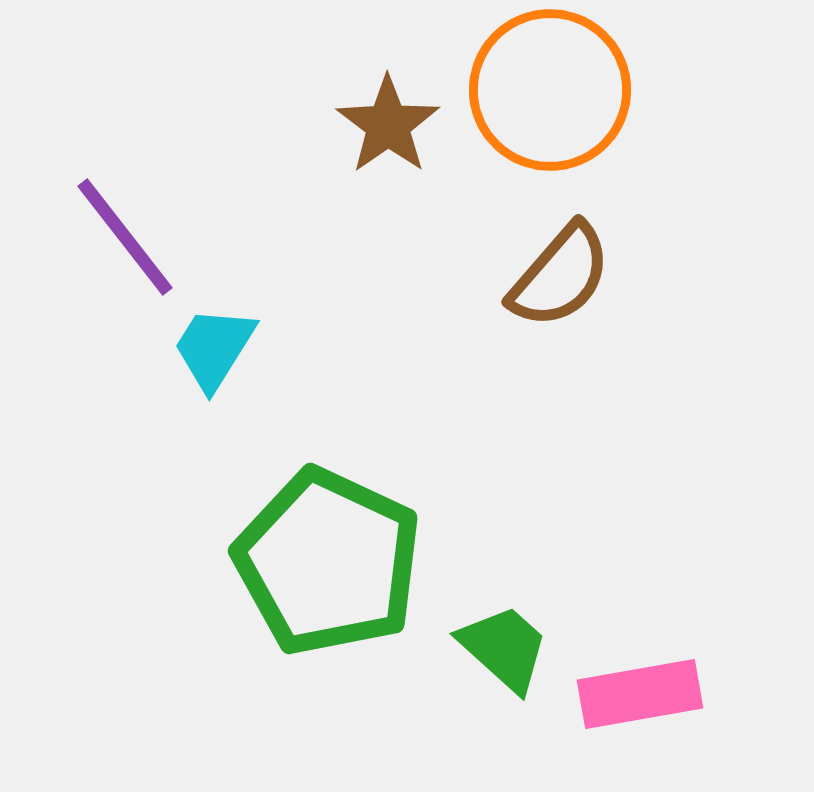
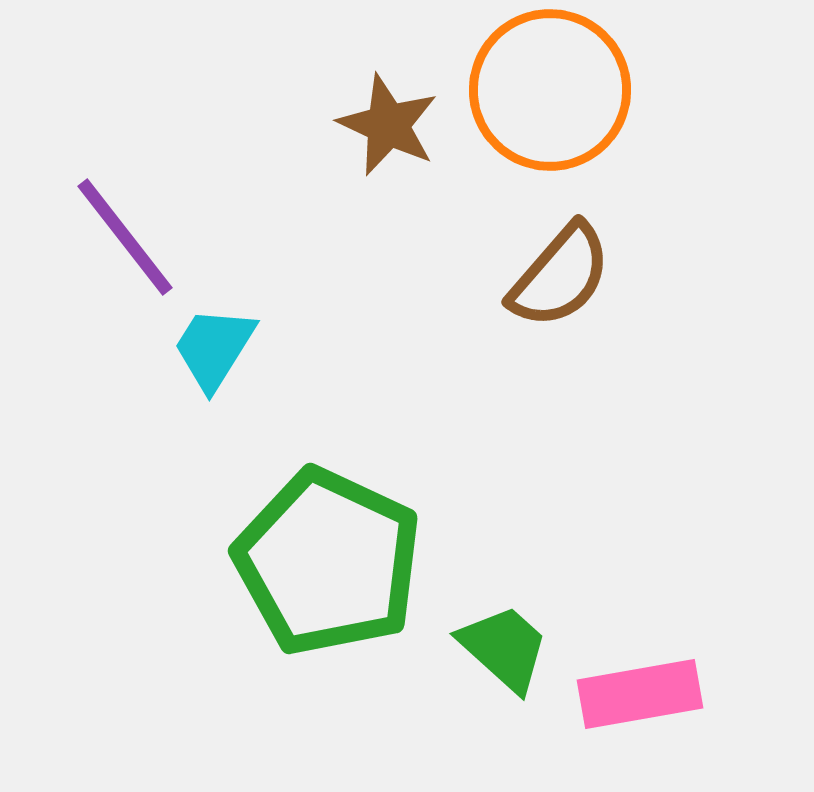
brown star: rotated 12 degrees counterclockwise
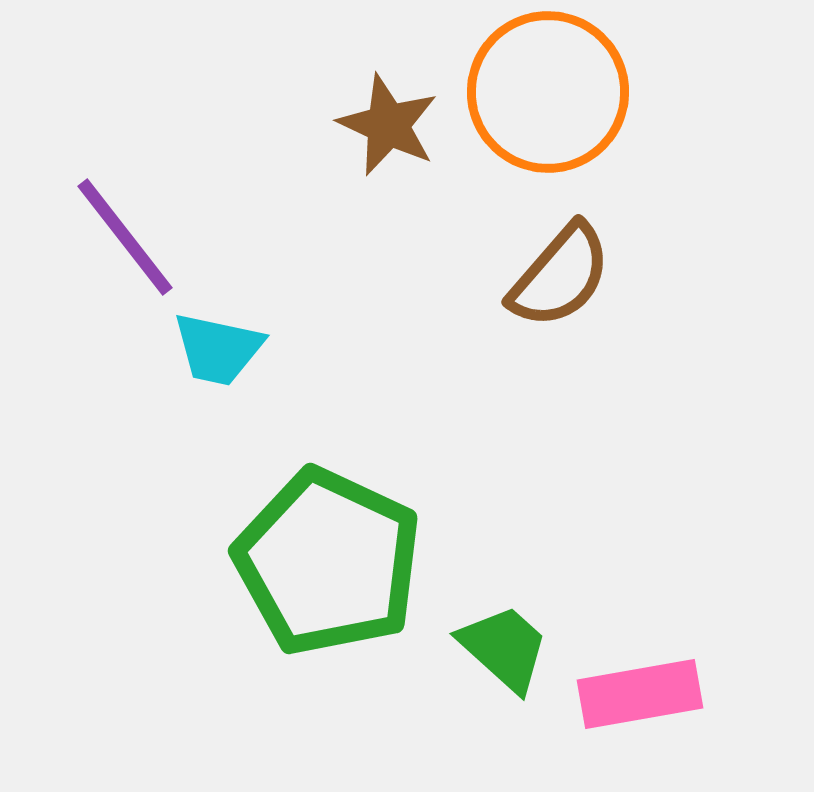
orange circle: moved 2 px left, 2 px down
cyan trapezoid: moved 4 px right, 1 px down; rotated 110 degrees counterclockwise
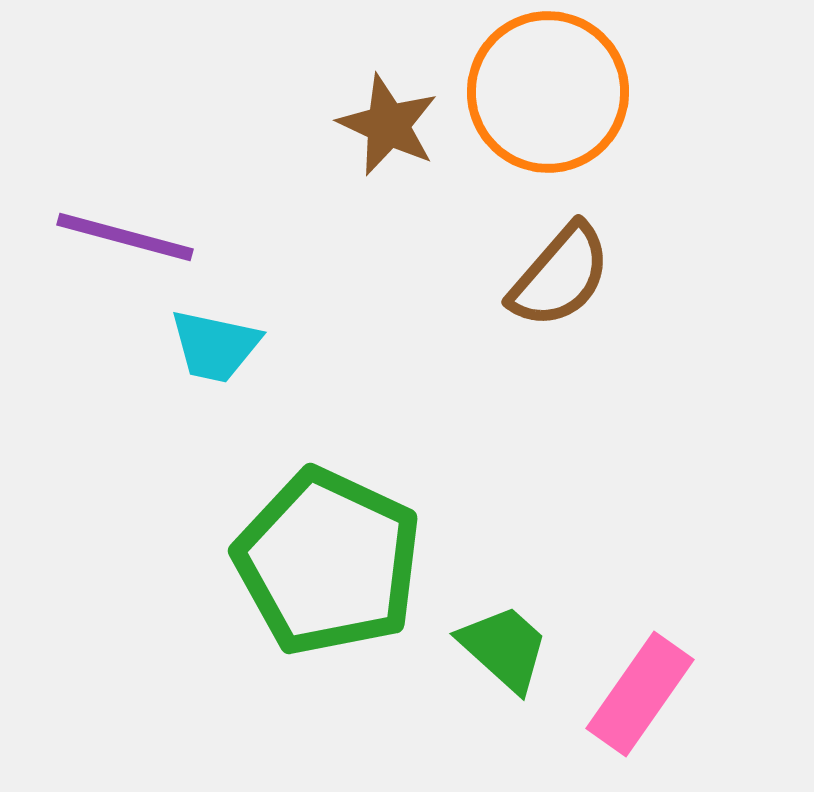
purple line: rotated 37 degrees counterclockwise
cyan trapezoid: moved 3 px left, 3 px up
pink rectangle: rotated 45 degrees counterclockwise
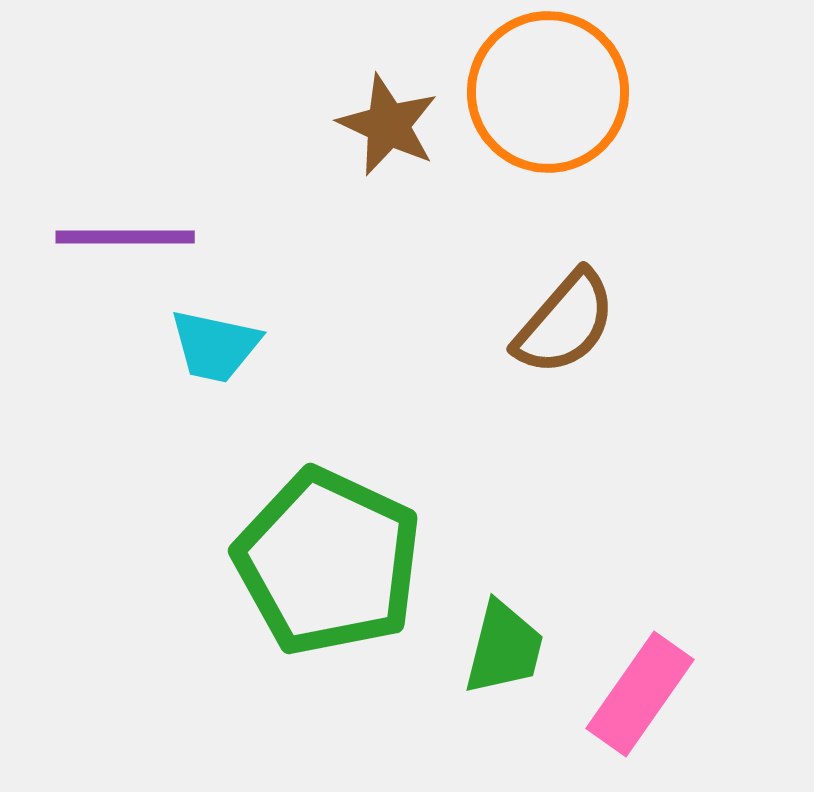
purple line: rotated 15 degrees counterclockwise
brown semicircle: moved 5 px right, 47 px down
green trapezoid: rotated 62 degrees clockwise
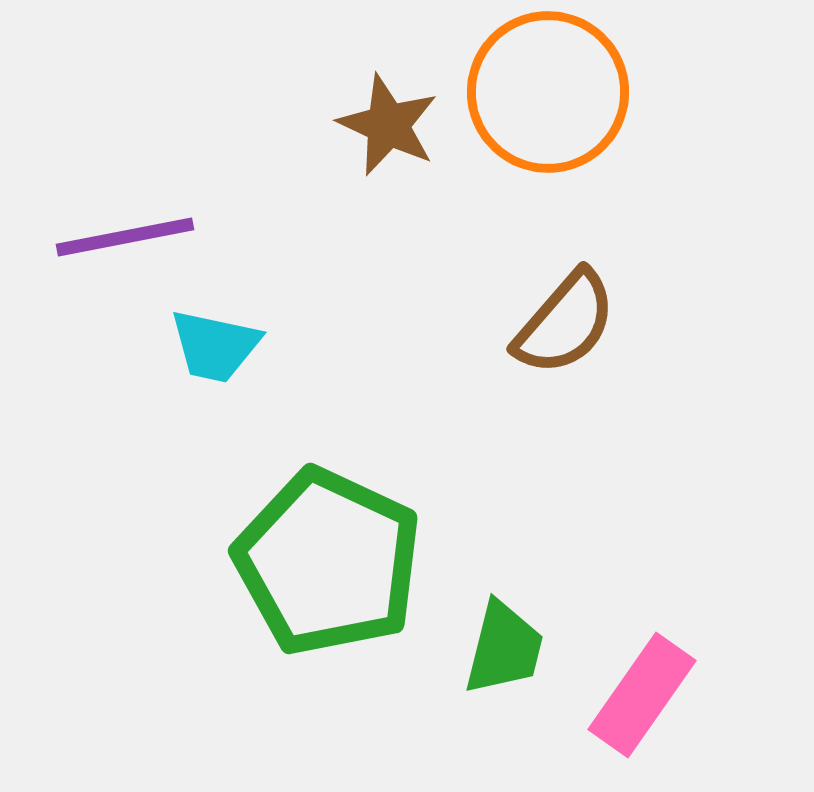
purple line: rotated 11 degrees counterclockwise
pink rectangle: moved 2 px right, 1 px down
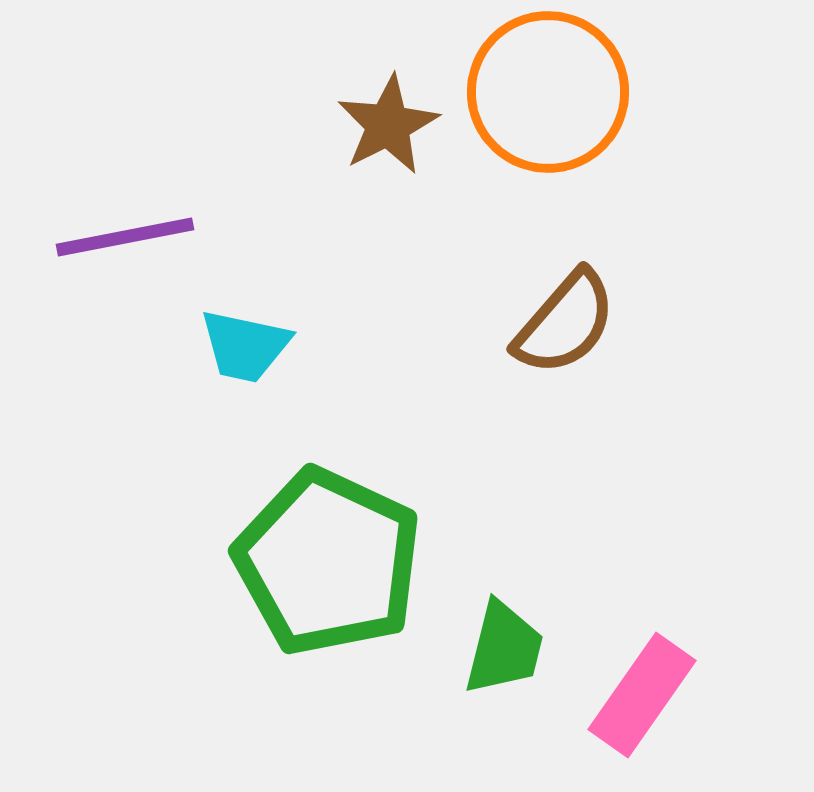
brown star: rotated 20 degrees clockwise
cyan trapezoid: moved 30 px right
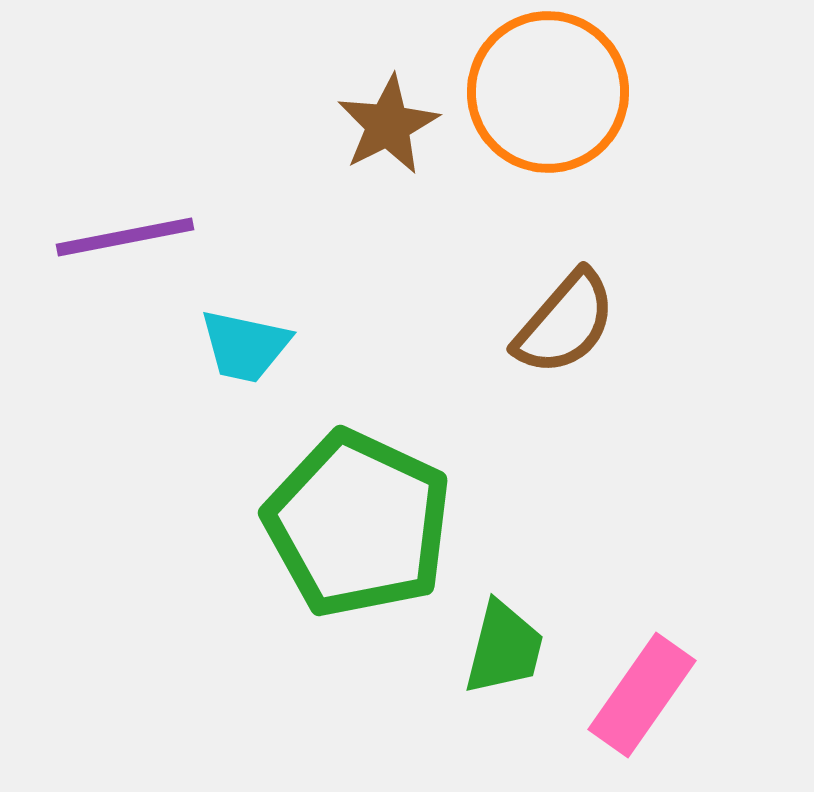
green pentagon: moved 30 px right, 38 px up
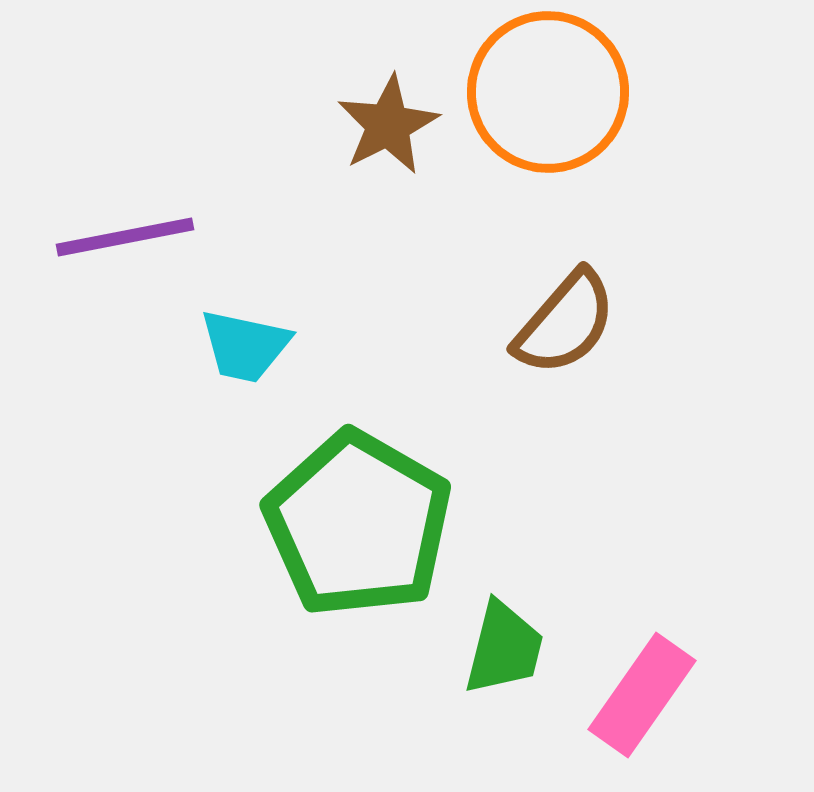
green pentagon: rotated 5 degrees clockwise
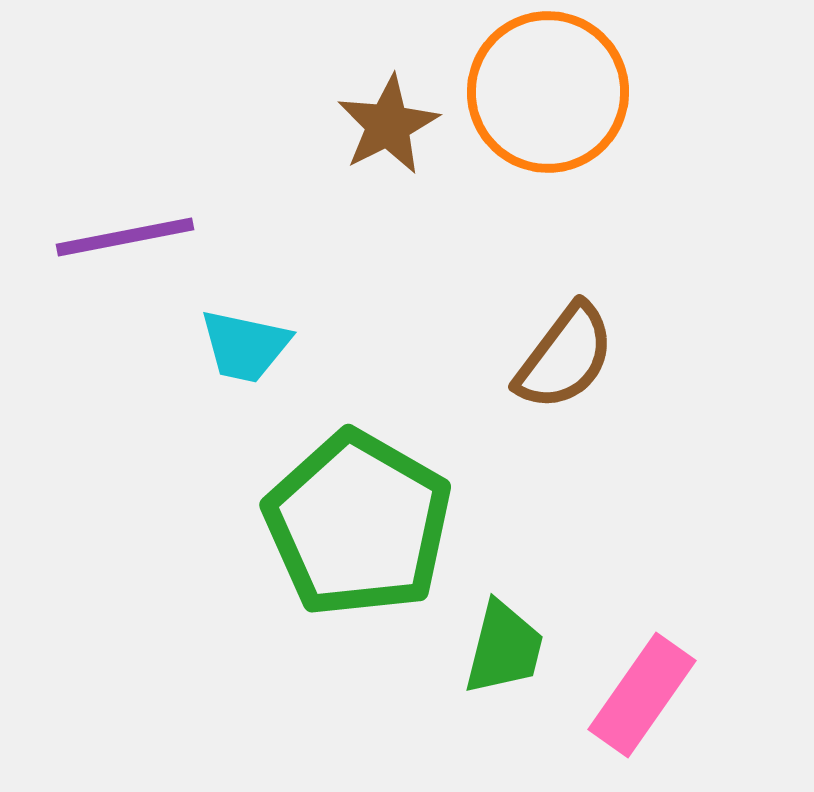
brown semicircle: moved 34 px down; rotated 4 degrees counterclockwise
